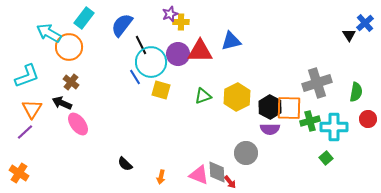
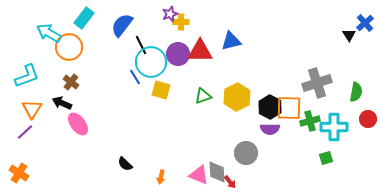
green square: rotated 24 degrees clockwise
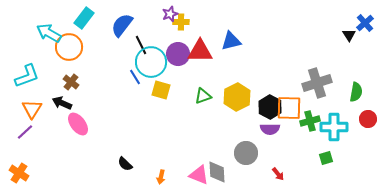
red arrow: moved 48 px right, 8 px up
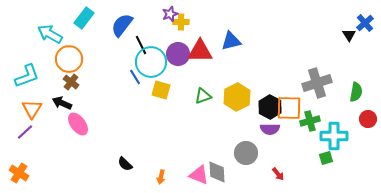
cyan arrow: moved 1 px right, 1 px down
orange circle: moved 12 px down
cyan cross: moved 9 px down
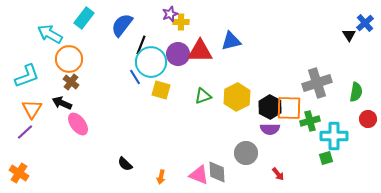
black line: rotated 48 degrees clockwise
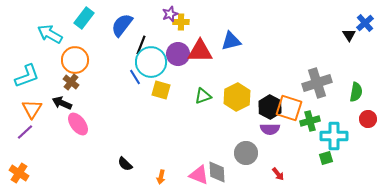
orange circle: moved 6 px right, 1 px down
orange square: rotated 16 degrees clockwise
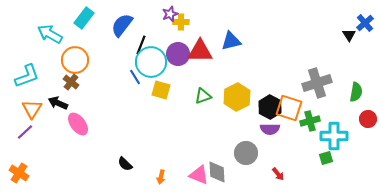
black arrow: moved 4 px left
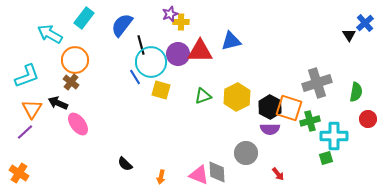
black line: rotated 36 degrees counterclockwise
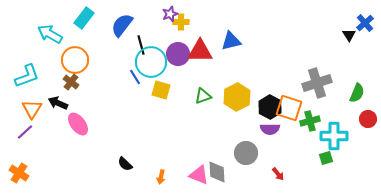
green semicircle: moved 1 px right, 1 px down; rotated 12 degrees clockwise
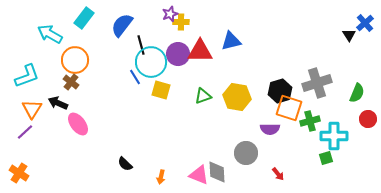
yellow hexagon: rotated 24 degrees counterclockwise
black hexagon: moved 10 px right, 16 px up; rotated 15 degrees clockwise
